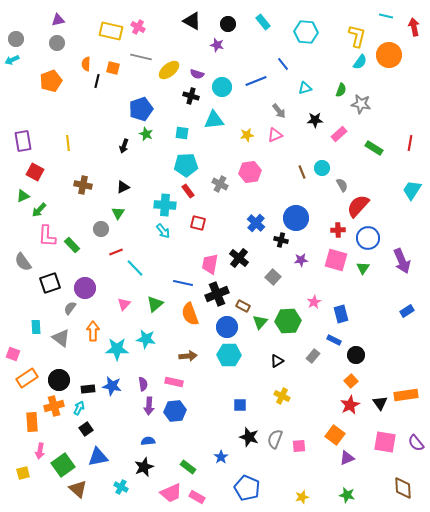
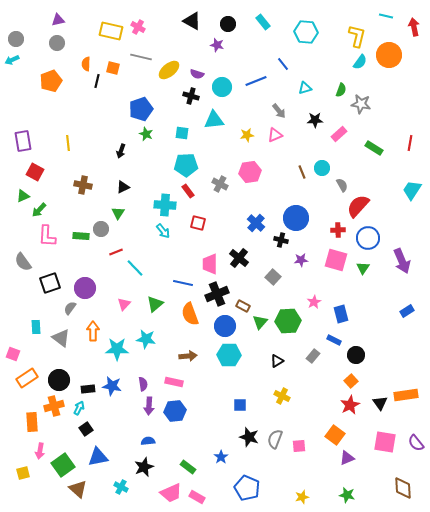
black arrow at (124, 146): moved 3 px left, 5 px down
green rectangle at (72, 245): moved 9 px right, 9 px up; rotated 42 degrees counterclockwise
pink trapezoid at (210, 264): rotated 10 degrees counterclockwise
blue circle at (227, 327): moved 2 px left, 1 px up
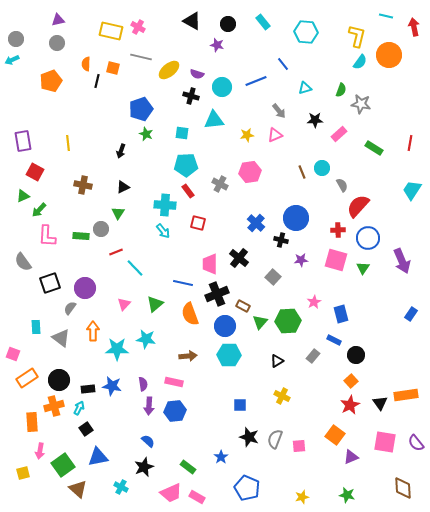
blue rectangle at (407, 311): moved 4 px right, 3 px down; rotated 24 degrees counterclockwise
blue semicircle at (148, 441): rotated 48 degrees clockwise
purple triangle at (347, 458): moved 4 px right, 1 px up
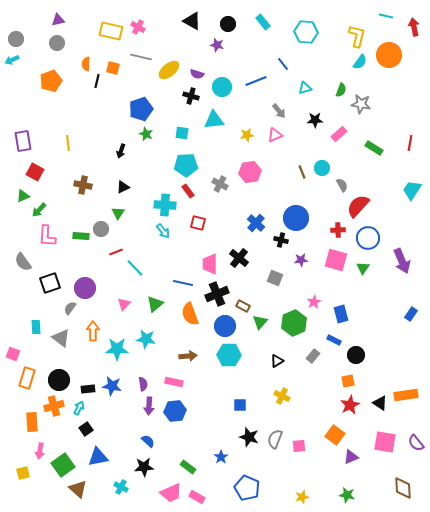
gray square at (273, 277): moved 2 px right, 1 px down; rotated 21 degrees counterclockwise
green hexagon at (288, 321): moved 6 px right, 2 px down; rotated 20 degrees counterclockwise
orange rectangle at (27, 378): rotated 40 degrees counterclockwise
orange square at (351, 381): moved 3 px left; rotated 32 degrees clockwise
black triangle at (380, 403): rotated 21 degrees counterclockwise
black star at (144, 467): rotated 18 degrees clockwise
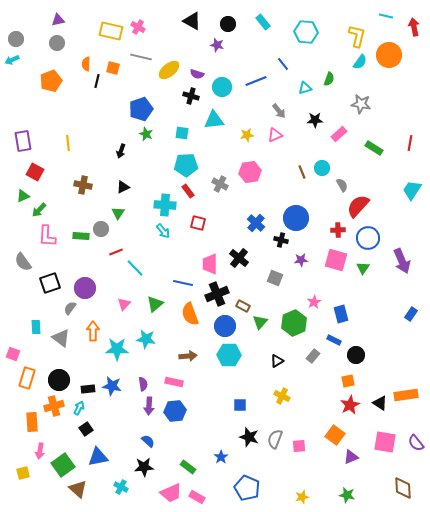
green semicircle at (341, 90): moved 12 px left, 11 px up
